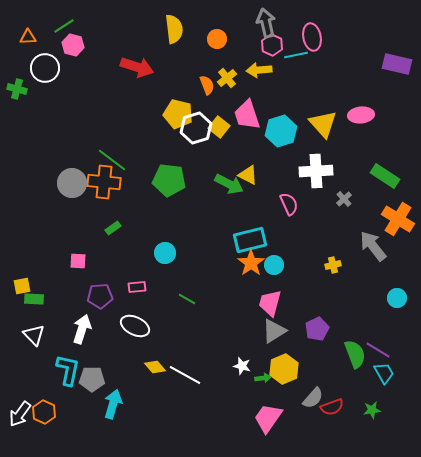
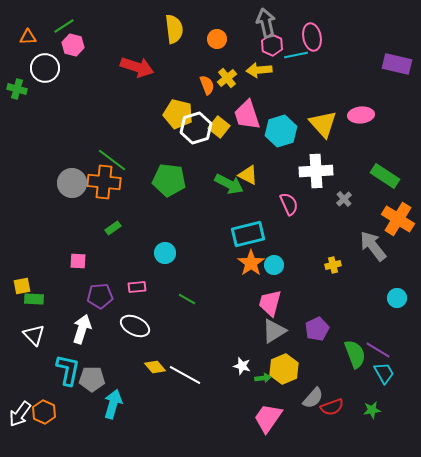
cyan rectangle at (250, 240): moved 2 px left, 6 px up
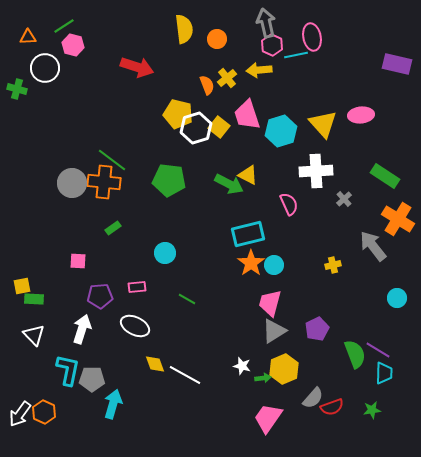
yellow semicircle at (174, 29): moved 10 px right
yellow diamond at (155, 367): moved 3 px up; rotated 20 degrees clockwise
cyan trapezoid at (384, 373): rotated 30 degrees clockwise
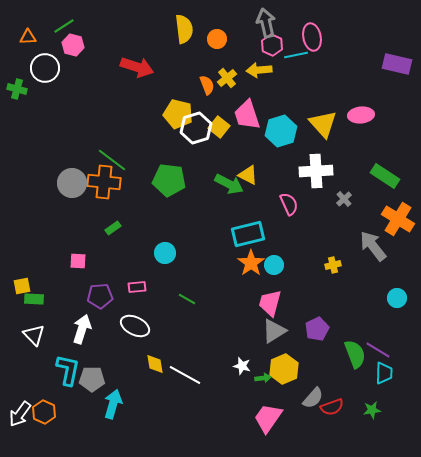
yellow diamond at (155, 364): rotated 10 degrees clockwise
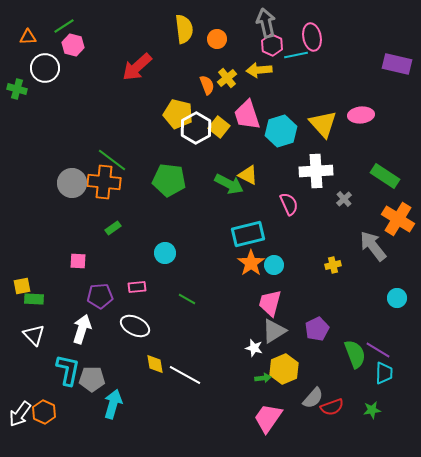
red arrow at (137, 67): rotated 120 degrees clockwise
white hexagon at (196, 128): rotated 12 degrees counterclockwise
white star at (242, 366): moved 12 px right, 18 px up
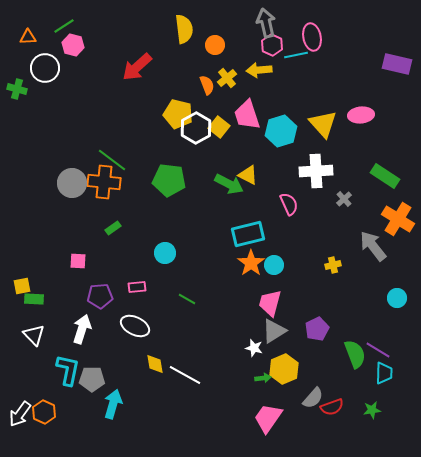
orange circle at (217, 39): moved 2 px left, 6 px down
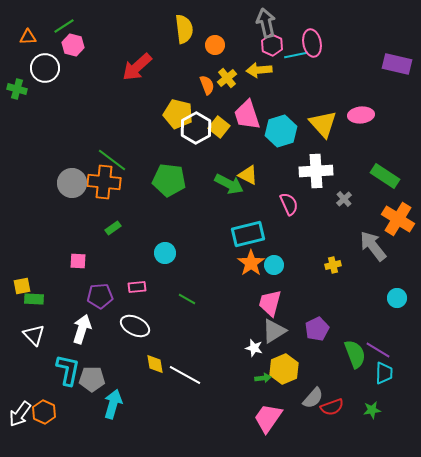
pink ellipse at (312, 37): moved 6 px down
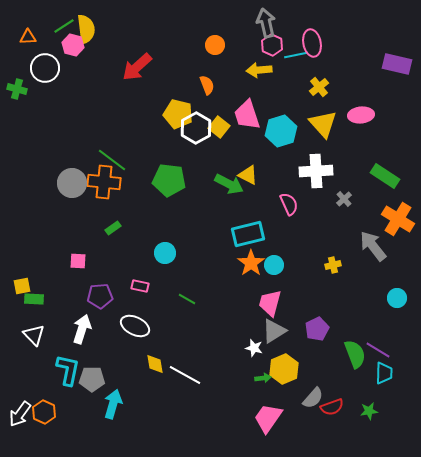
yellow semicircle at (184, 29): moved 98 px left
yellow cross at (227, 78): moved 92 px right, 9 px down
pink rectangle at (137, 287): moved 3 px right, 1 px up; rotated 18 degrees clockwise
green star at (372, 410): moved 3 px left, 1 px down
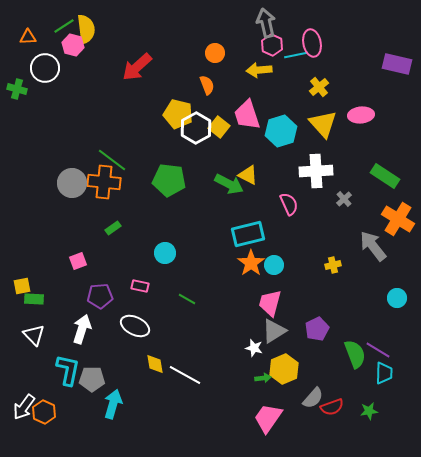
orange circle at (215, 45): moved 8 px down
pink square at (78, 261): rotated 24 degrees counterclockwise
white arrow at (20, 414): moved 4 px right, 7 px up
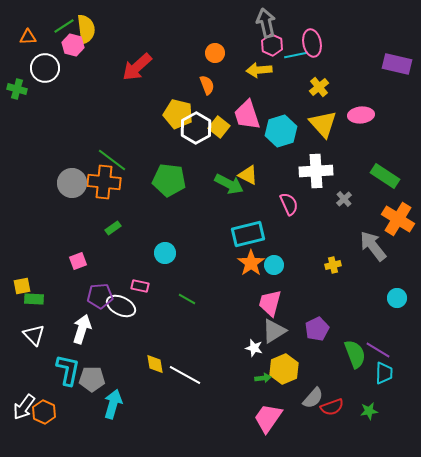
white ellipse at (135, 326): moved 14 px left, 20 px up
